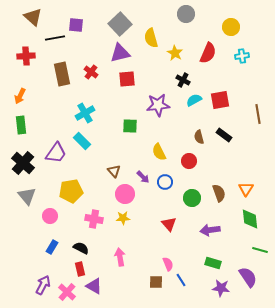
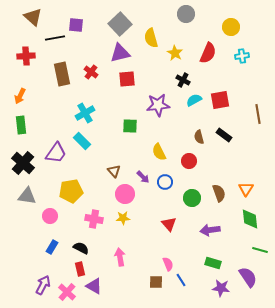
gray triangle at (27, 196): rotated 42 degrees counterclockwise
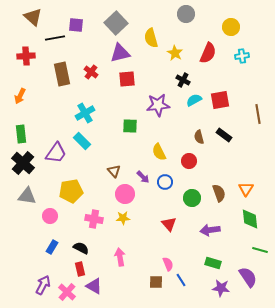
gray square at (120, 24): moved 4 px left, 1 px up
green rectangle at (21, 125): moved 9 px down
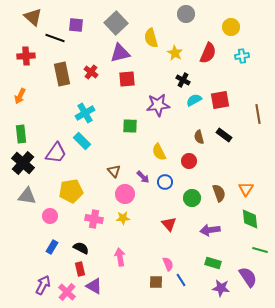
black line at (55, 38): rotated 30 degrees clockwise
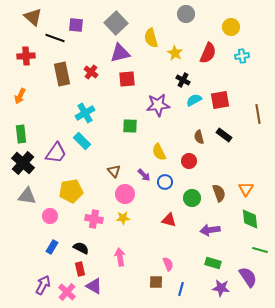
purple arrow at (143, 177): moved 1 px right, 2 px up
red triangle at (169, 224): moved 4 px up; rotated 35 degrees counterclockwise
blue line at (181, 280): moved 9 px down; rotated 48 degrees clockwise
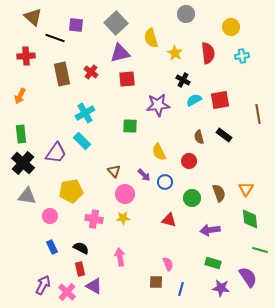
red semicircle at (208, 53): rotated 30 degrees counterclockwise
blue rectangle at (52, 247): rotated 56 degrees counterclockwise
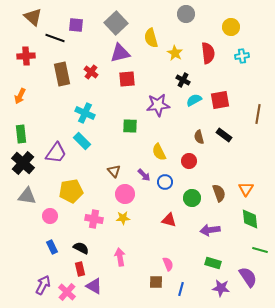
cyan cross at (85, 113): rotated 36 degrees counterclockwise
brown line at (258, 114): rotated 18 degrees clockwise
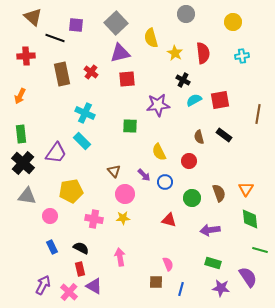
yellow circle at (231, 27): moved 2 px right, 5 px up
red semicircle at (208, 53): moved 5 px left
pink cross at (67, 292): moved 2 px right
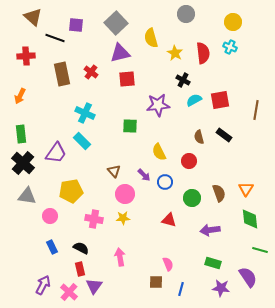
cyan cross at (242, 56): moved 12 px left, 9 px up; rotated 32 degrees clockwise
brown line at (258, 114): moved 2 px left, 4 px up
purple triangle at (94, 286): rotated 36 degrees clockwise
